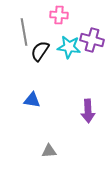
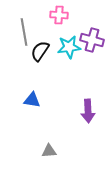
cyan star: rotated 15 degrees counterclockwise
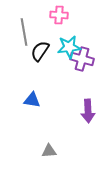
purple cross: moved 10 px left, 19 px down
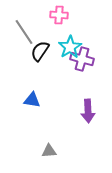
gray line: rotated 24 degrees counterclockwise
cyan star: moved 1 px right; rotated 25 degrees counterclockwise
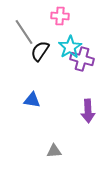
pink cross: moved 1 px right, 1 px down
gray triangle: moved 5 px right
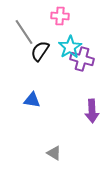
purple arrow: moved 4 px right
gray triangle: moved 2 px down; rotated 35 degrees clockwise
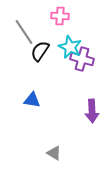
cyan star: rotated 15 degrees counterclockwise
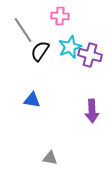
gray line: moved 1 px left, 2 px up
cyan star: rotated 25 degrees clockwise
purple cross: moved 8 px right, 4 px up
gray triangle: moved 4 px left, 5 px down; rotated 21 degrees counterclockwise
